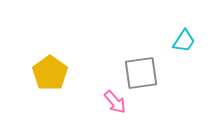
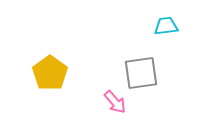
cyan trapezoid: moved 18 px left, 15 px up; rotated 130 degrees counterclockwise
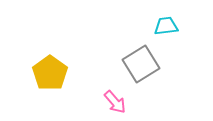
gray square: moved 9 px up; rotated 24 degrees counterclockwise
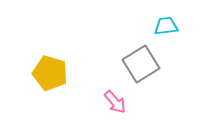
yellow pentagon: rotated 20 degrees counterclockwise
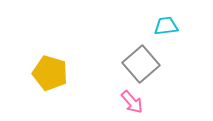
gray square: rotated 9 degrees counterclockwise
pink arrow: moved 17 px right
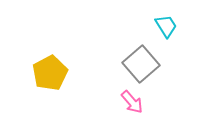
cyan trapezoid: rotated 65 degrees clockwise
yellow pentagon: rotated 28 degrees clockwise
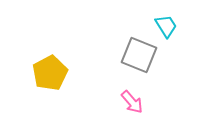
gray square: moved 2 px left, 9 px up; rotated 27 degrees counterclockwise
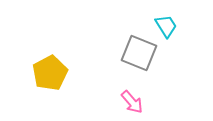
gray square: moved 2 px up
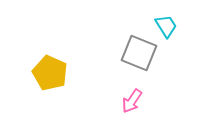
yellow pentagon: rotated 20 degrees counterclockwise
pink arrow: moved 1 px up; rotated 75 degrees clockwise
